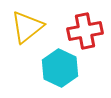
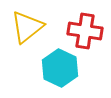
red cross: rotated 20 degrees clockwise
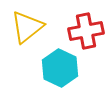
red cross: moved 1 px right; rotated 20 degrees counterclockwise
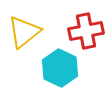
yellow triangle: moved 3 px left, 5 px down
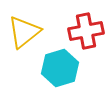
cyan hexagon: rotated 18 degrees clockwise
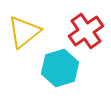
red cross: rotated 24 degrees counterclockwise
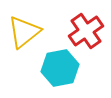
cyan hexagon: rotated 6 degrees clockwise
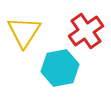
yellow triangle: rotated 18 degrees counterclockwise
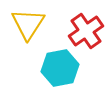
yellow triangle: moved 4 px right, 8 px up
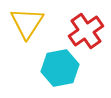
yellow triangle: moved 1 px left, 1 px up
